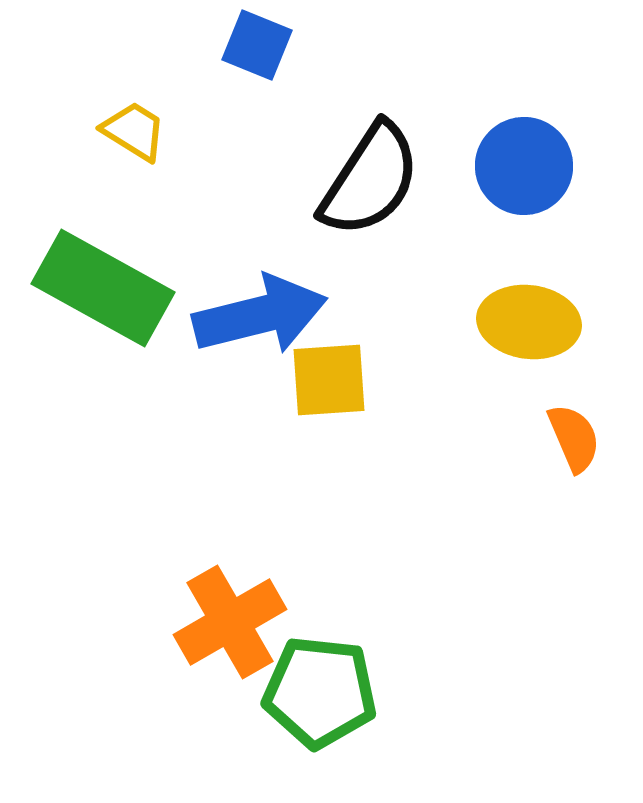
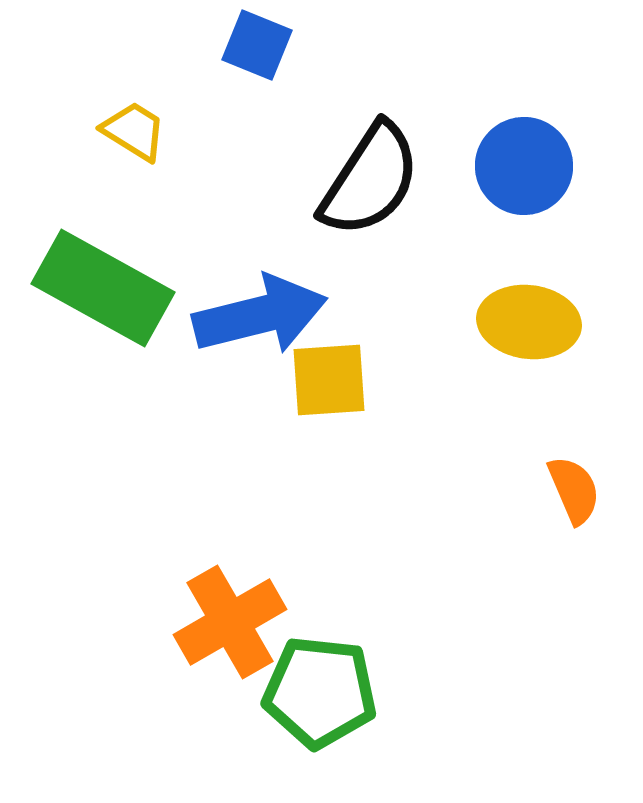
orange semicircle: moved 52 px down
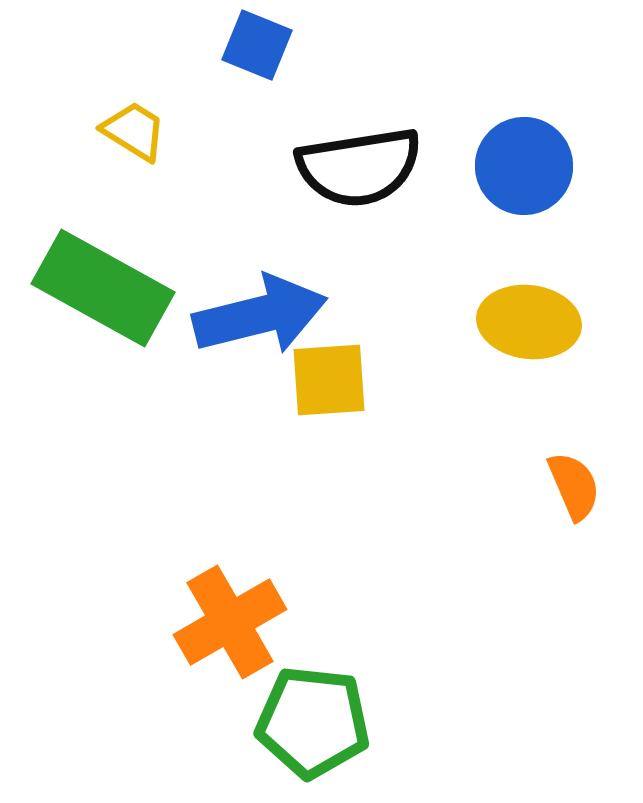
black semicircle: moved 11 px left, 13 px up; rotated 48 degrees clockwise
orange semicircle: moved 4 px up
green pentagon: moved 7 px left, 30 px down
